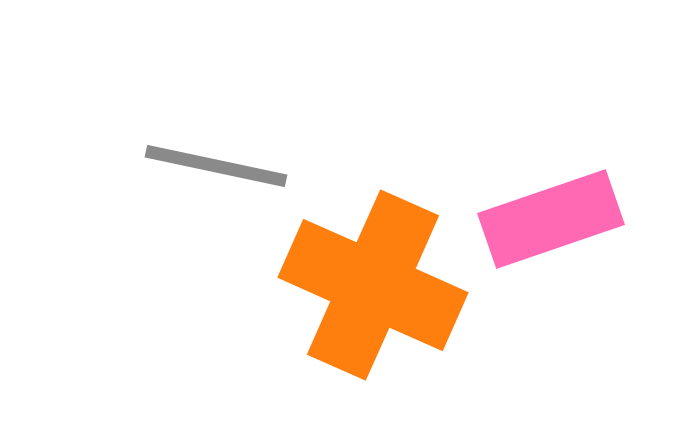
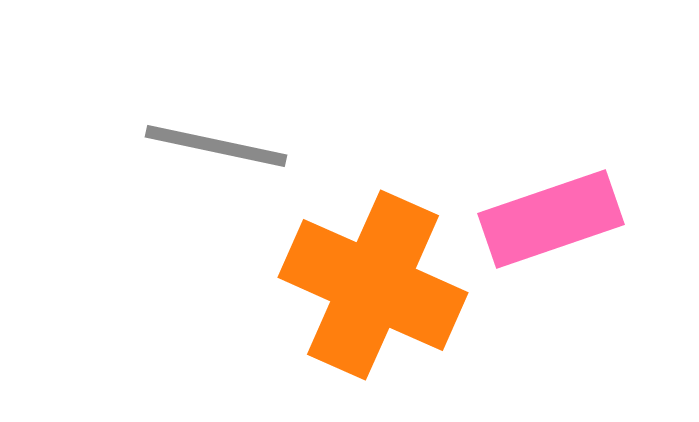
gray line: moved 20 px up
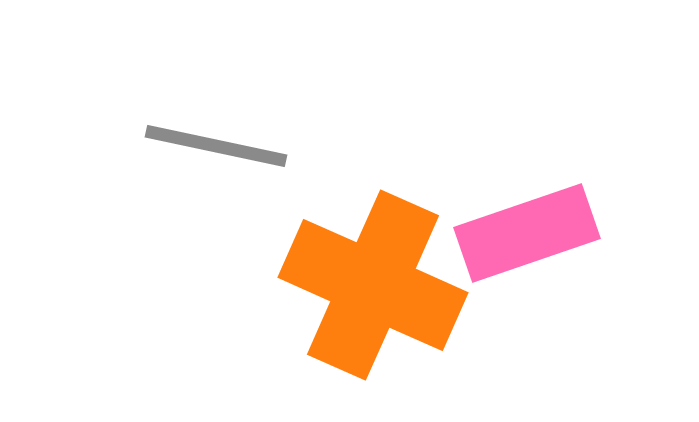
pink rectangle: moved 24 px left, 14 px down
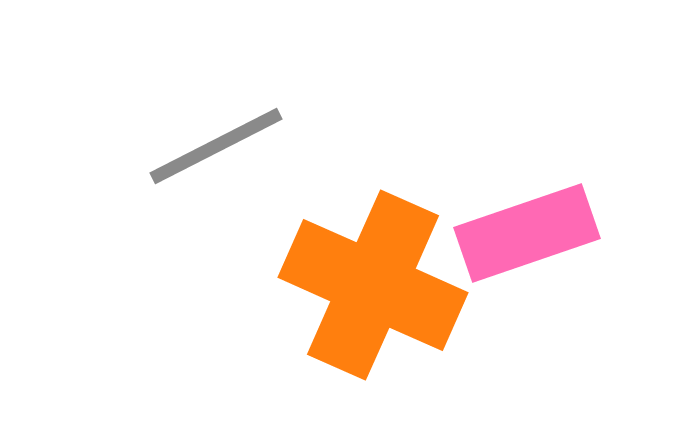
gray line: rotated 39 degrees counterclockwise
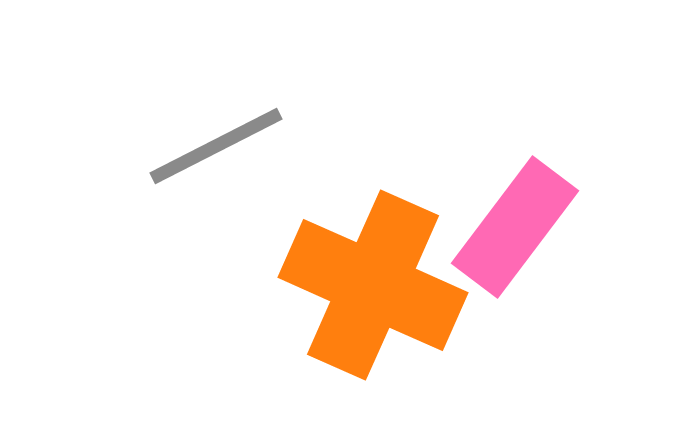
pink rectangle: moved 12 px left, 6 px up; rotated 34 degrees counterclockwise
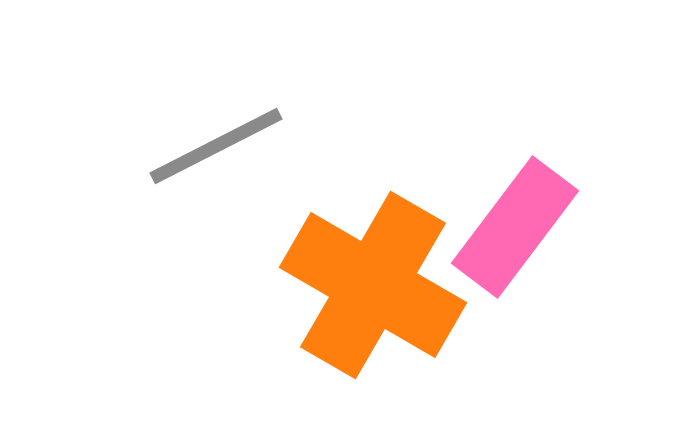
orange cross: rotated 6 degrees clockwise
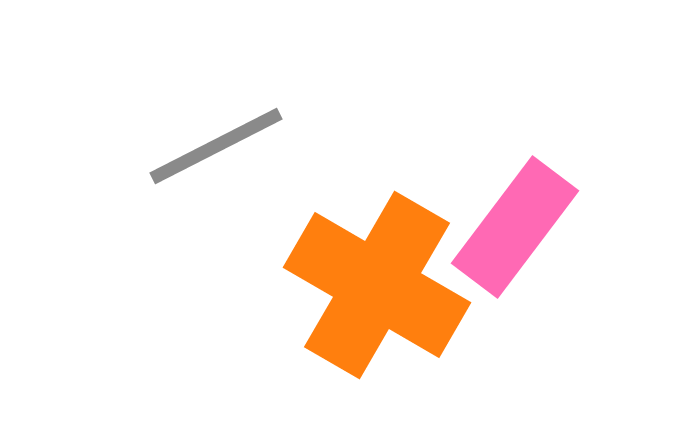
orange cross: moved 4 px right
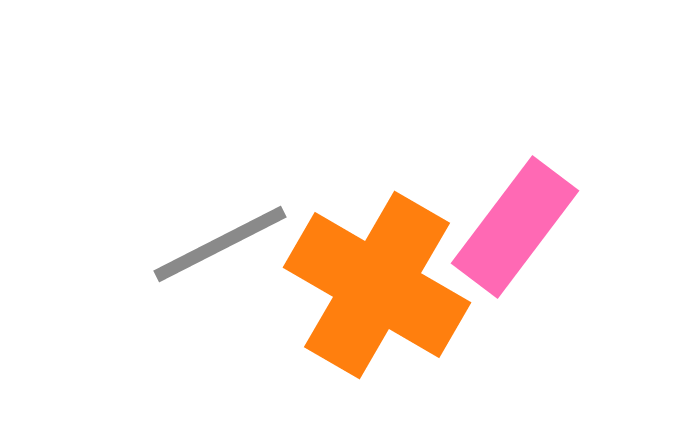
gray line: moved 4 px right, 98 px down
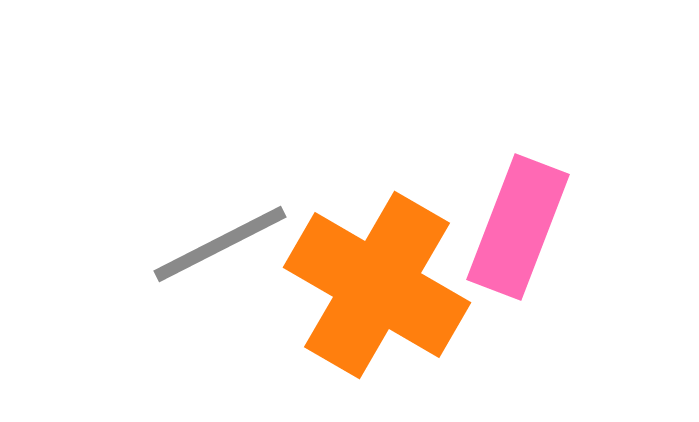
pink rectangle: moved 3 px right; rotated 16 degrees counterclockwise
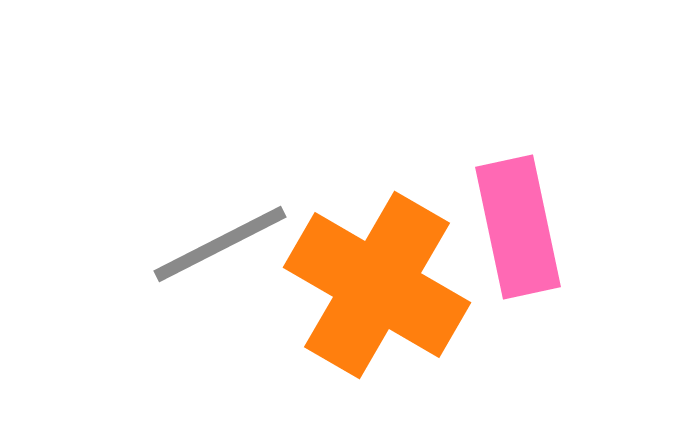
pink rectangle: rotated 33 degrees counterclockwise
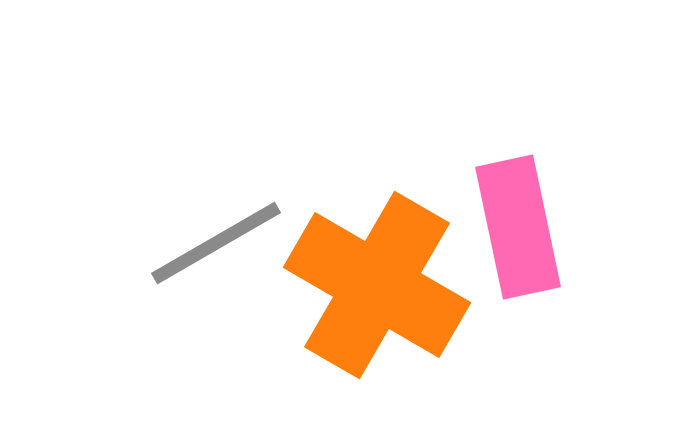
gray line: moved 4 px left, 1 px up; rotated 3 degrees counterclockwise
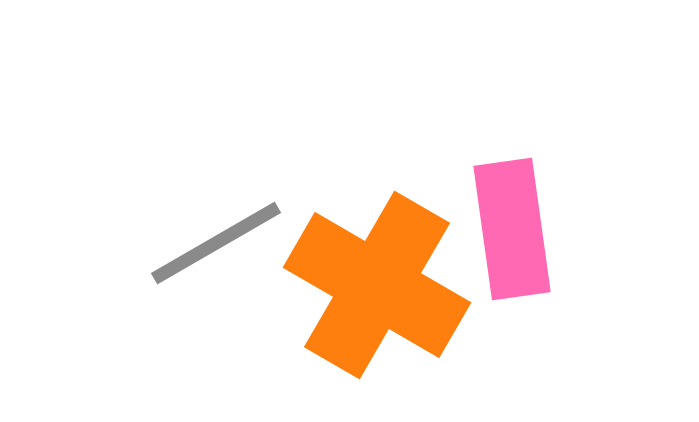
pink rectangle: moved 6 px left, 2 px down; rotated 4 degrees clockwise
